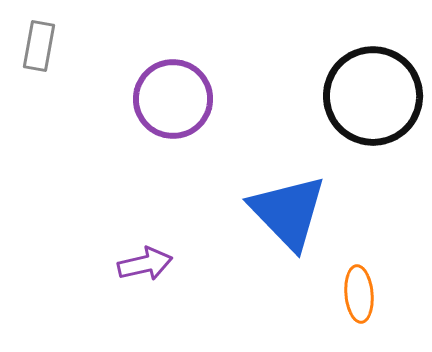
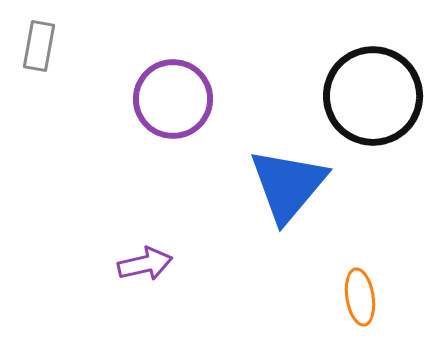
blue triangle: moved 27 px up; rotated 24 degrees clockwise
orange ellipse: moved 1 px right, 3 px down; rotated 4 degrees counterclockwise
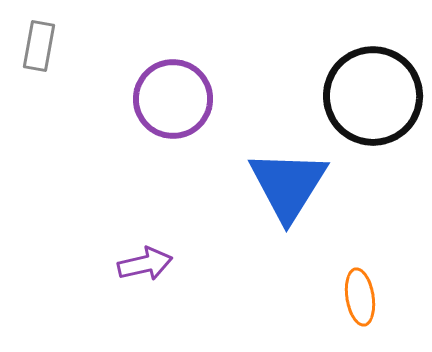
blue triangle: rotated 8 degrees counterclockwise
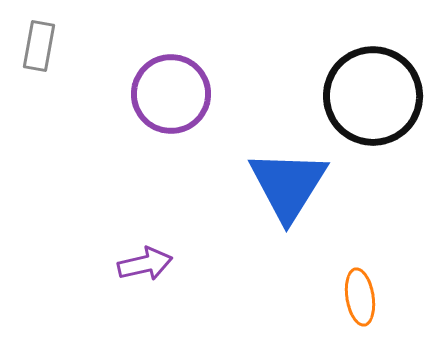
purple circle: moved 2 px left, 5 px up
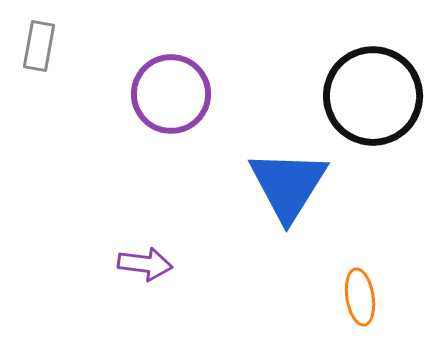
purple arrow: rotated 20 degrees clockwise
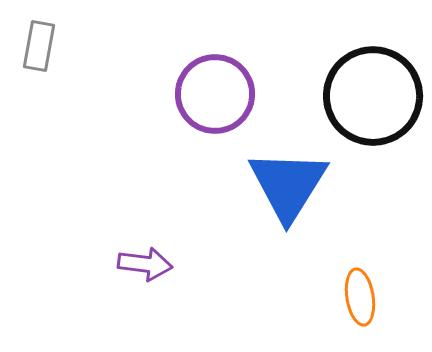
purple circle: moved 44 px right
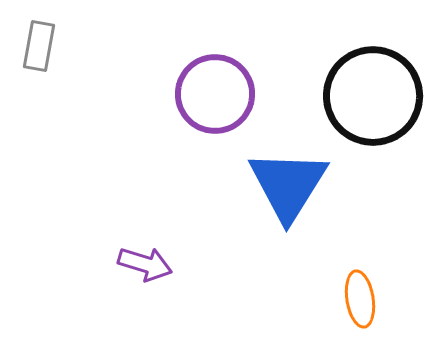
purple arrow: rotated 10 degrees clockwise
orange ellipse: moved 2 px down
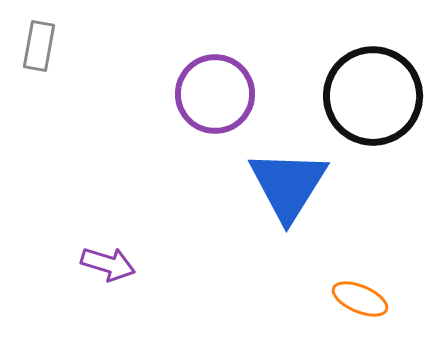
purple arrow: moved 37 px left
orange ellipse: rotated 58 degrees counterclockwise
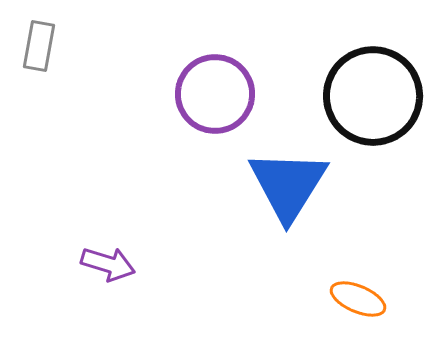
orange ellipse: moved 2 px left
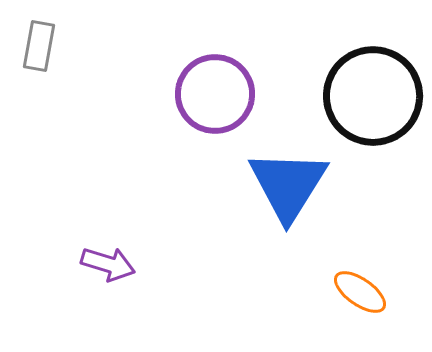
orange ellipse: moved 2 px right, 7 px up; rotated 12 degrees clockwise
